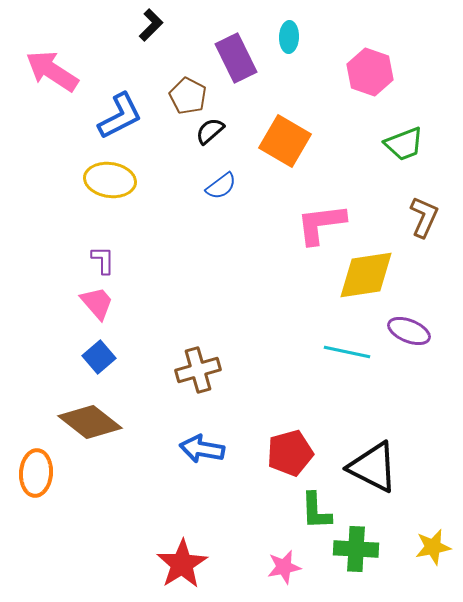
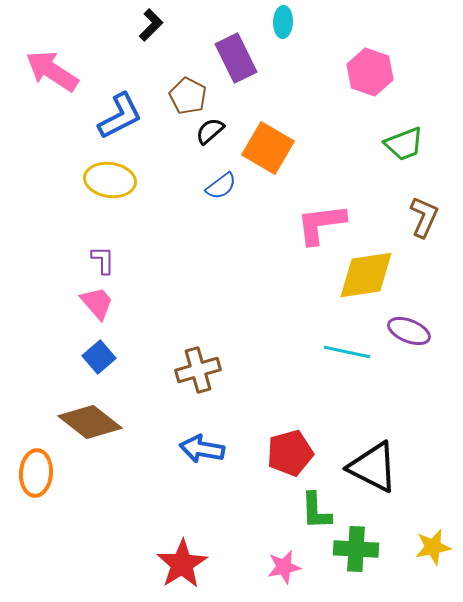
cyan ellipse: moved 6 px left, 15 px up
orange square: moved 17 px left, 7 px down
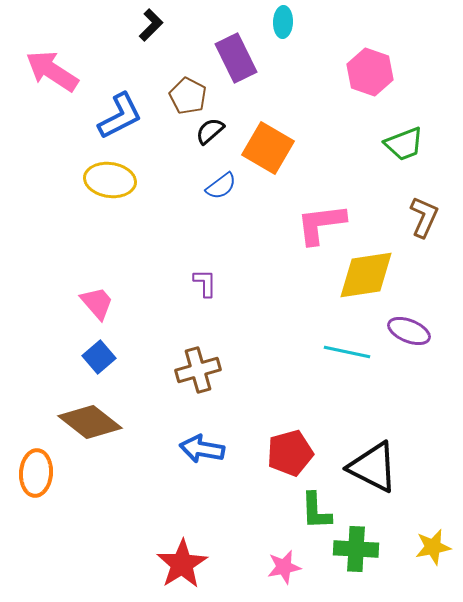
purple L-shape: moved 102 px right, 23 px down
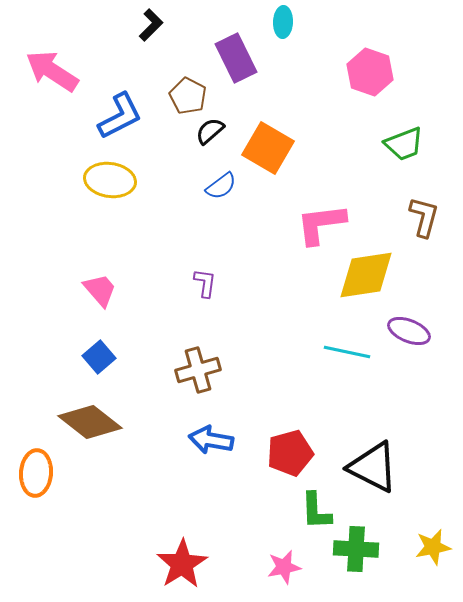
brown L-shape: rotated 9 degrees counterclockwise
purple L-shape: rotated 8 degrees clockwise
pink trapezoid: moved 3 px right, 13 px up
blue arrow: moved 9 px right, 9 px up
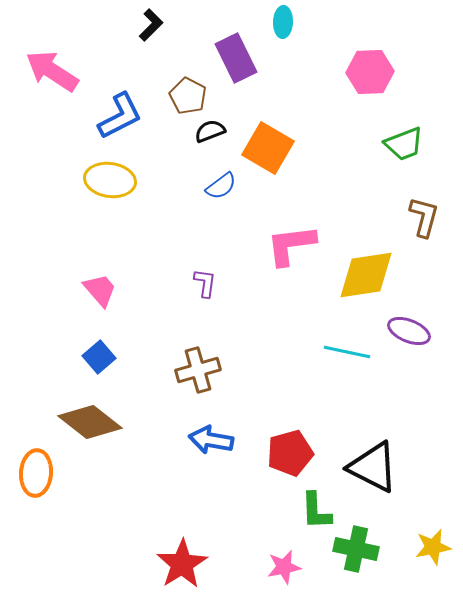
pink hexagon: rotated 21 degrees counterclockwise
black semicircle: rotated 20 degrees clockwise
pink L-shape: moved 30 px left, 21 px down
green cross: rotated 9 degrees clockwise
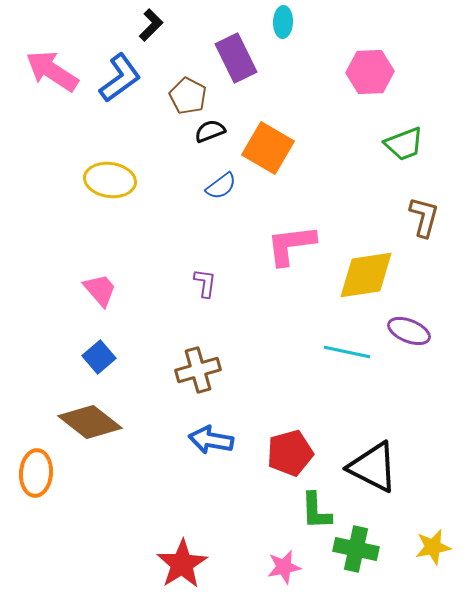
blue L-shape: moved 38 px up; rotated 9 degrees counterclockwise
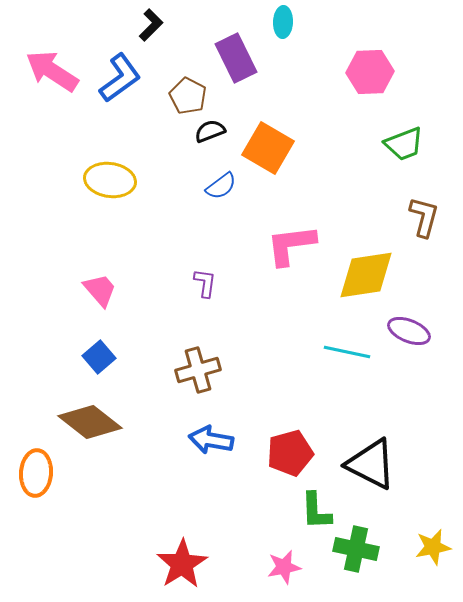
black triangle: moved 2 px left, 3 px up
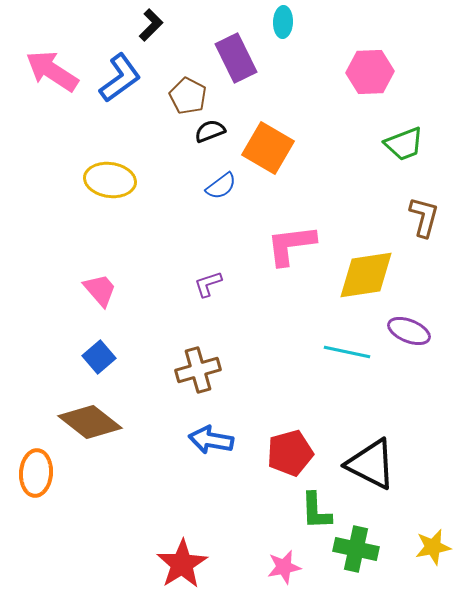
purple L-shape: moved 3 px right, 1 px down; rotated 116 degrees counterclockwise
